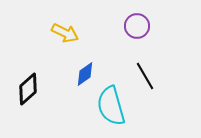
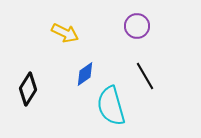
black diamond: rotated 16 degrees counterclockwise
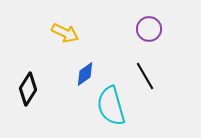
purple circle: moved 12 px right, 3 px down
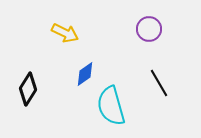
black line: moved 14 px right, 7 px down
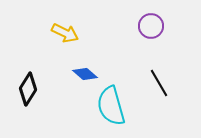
purple circle: moved 2 px right, 3 px up
blue diamond: rotated 75 degrees clockwise
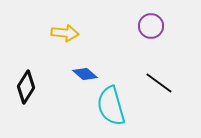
yellow arrow: rotated 20 degrees counterclockwise
black line: rotated 24 degrees counterclockwise
black diamond: moved 2 px left, 2 px up
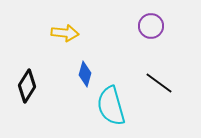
blue diamond: rotated 65 degrees clockwise
black diamond: moved 1 px right, 1 px up
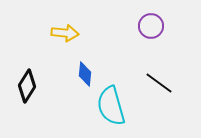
blue diamond: rotated 10 degrees counterclockwise
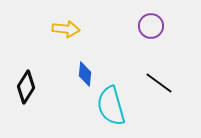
yellow arrow: moved 1 px right, 4 px up
black diamond: moved 1 px left, 1 px down
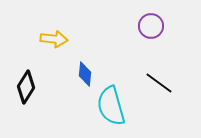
yellow arrow: moved 12 px left, 10 px down
